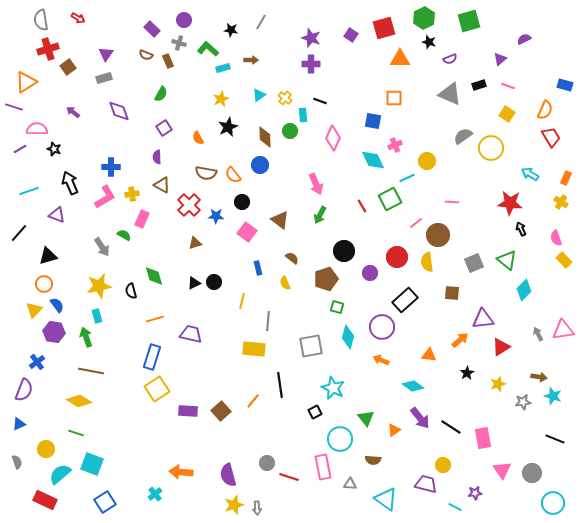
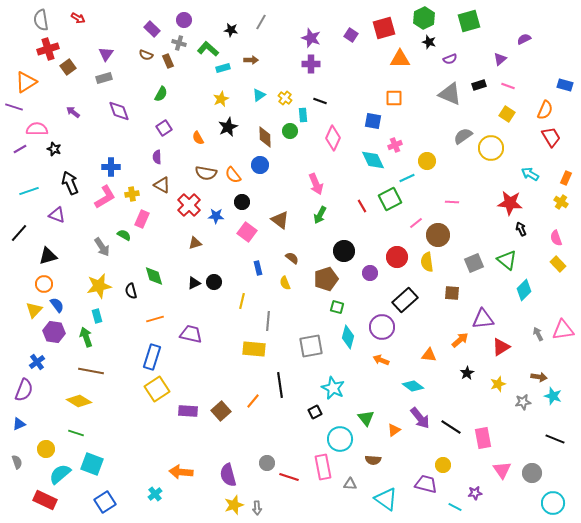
yellow rectangle at (564, 260): moved 6 px left, 4 px down
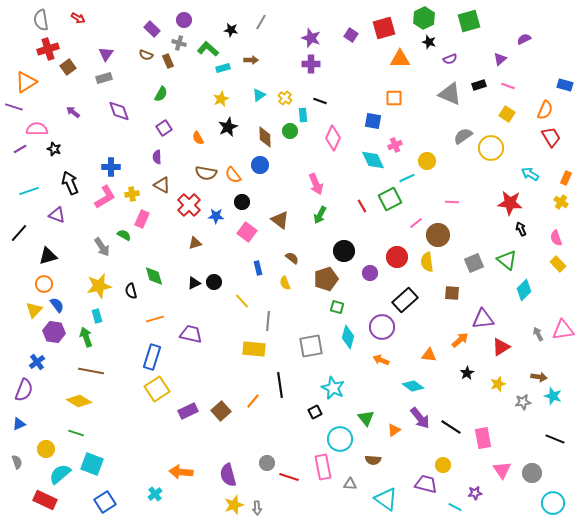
yellow line at (242, 301): rotated 56 degrees counterclockwise
purple rectangle at (188, 411): rotated 30 degrees counterclockwise
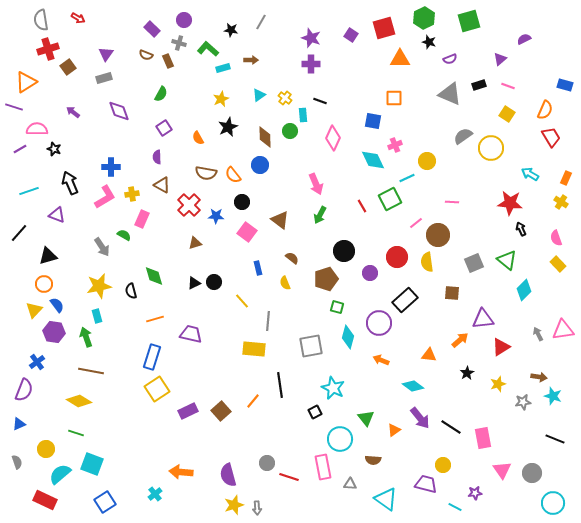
purple circle at (382, 327): moved 3 px left, 4 px up
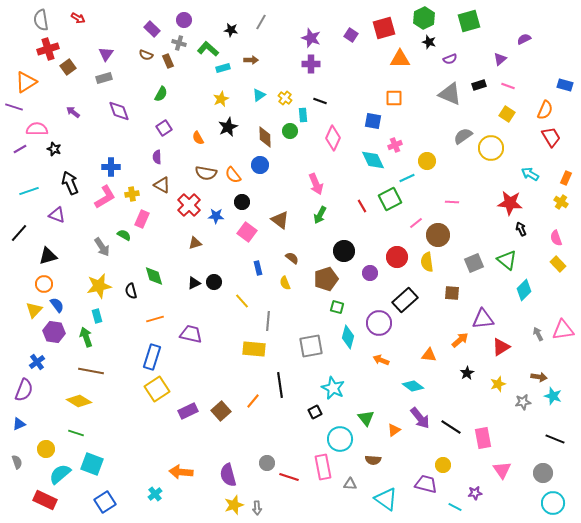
gray circle at (532, 473): moved 11 px right
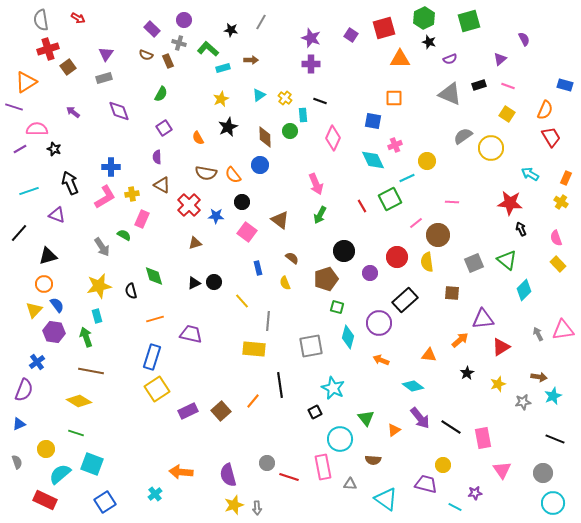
purple semicircle at (524, 39): rotated 88 degrees clockwise
cyan star at (553, 396): rotated 30 degrees clockwise
